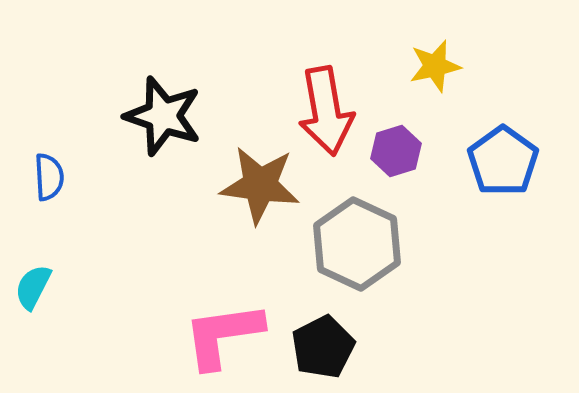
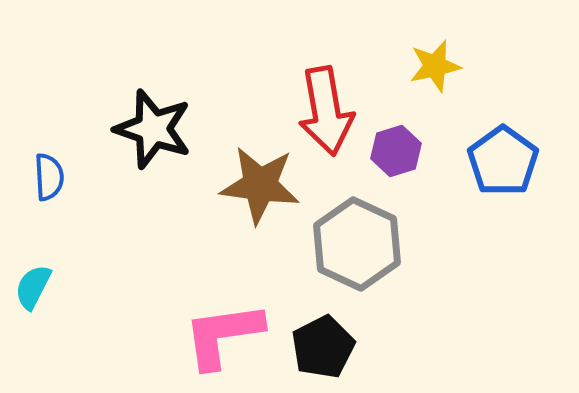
black star: moved 10 px left, 13 px down
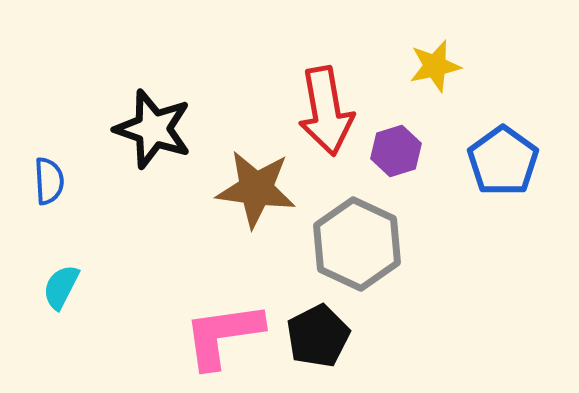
blue semicircle: moved 4 px down
brown star: moved 4 px left, 4 px down
cyan semicircle: moved 28 px right
black pentagon: moved 5 px left, 11 px up
